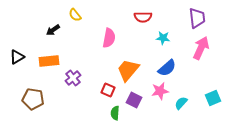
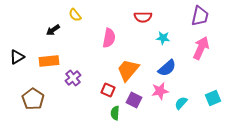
purple trapezoid: moved 3 px right, 2 px up; rotated 20 degrees clockwise
brown pentagon: rotated 25 degrees clockwise
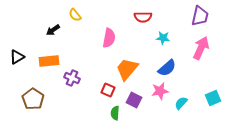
orange trapezoid: moved 1 px left, 1 px up
purple cross: moved 1 px left; rotated 28 degrees counterclockwise
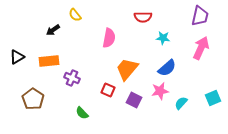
green semicircle: moved 33 px left; rotated 48 degrees counterclockwise
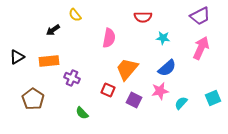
purple trapezoid: rotated 50 degrees clockwise
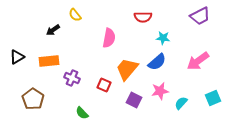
pink arrow: moved 3 px left, 13 px down; rotated 150 degrees counterclockwise
blue semicircle: moved 10 px left, 6 px up
red square: moved 4 px left, 5 px up
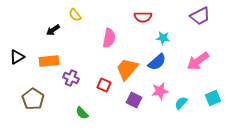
purple cross: moved 1 px left
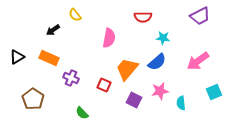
orange rectangle: moved 3 px up; rotated 30 degrees clockwise
cyan square: moved 1 px right, 6 px up
cyan semicircle: rotated 48 degrees counterclockwise
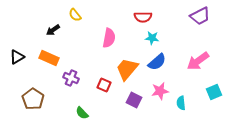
cyan star: moved 11 px left
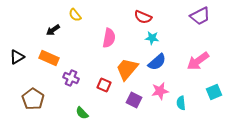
red semicircle: rotated 24 degrees clockwise
